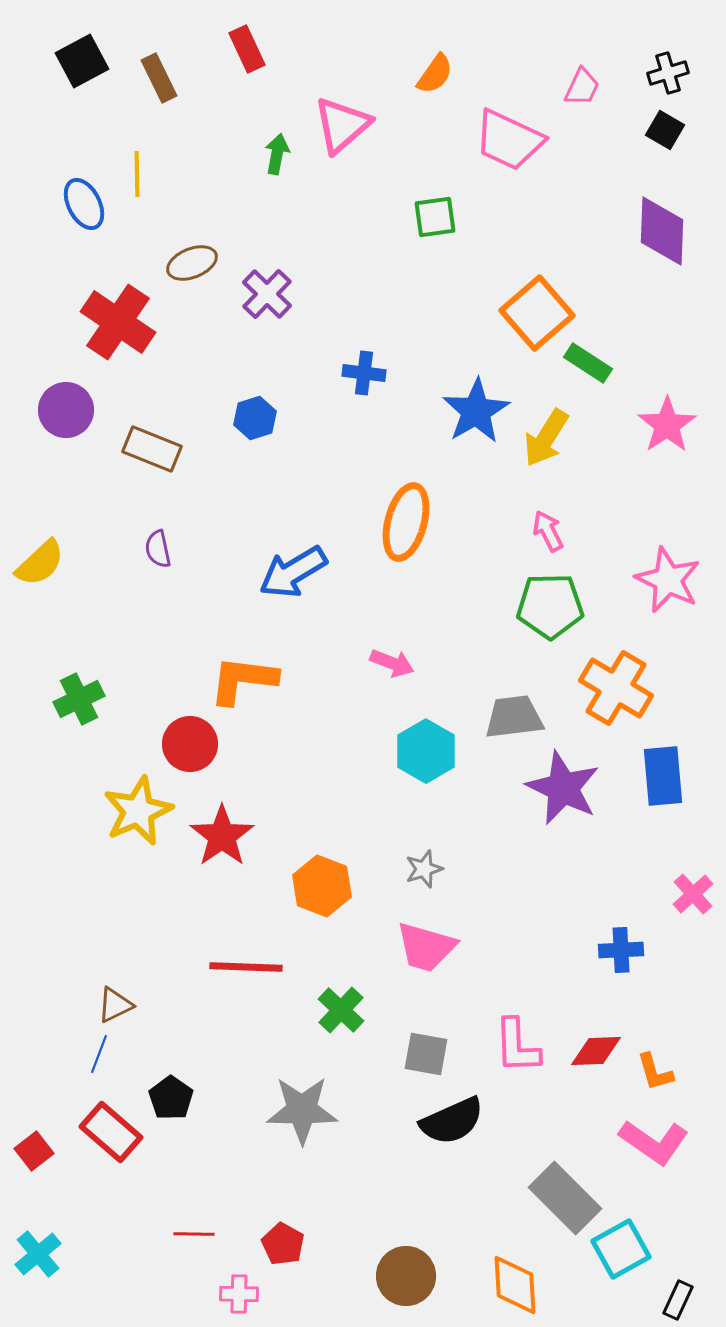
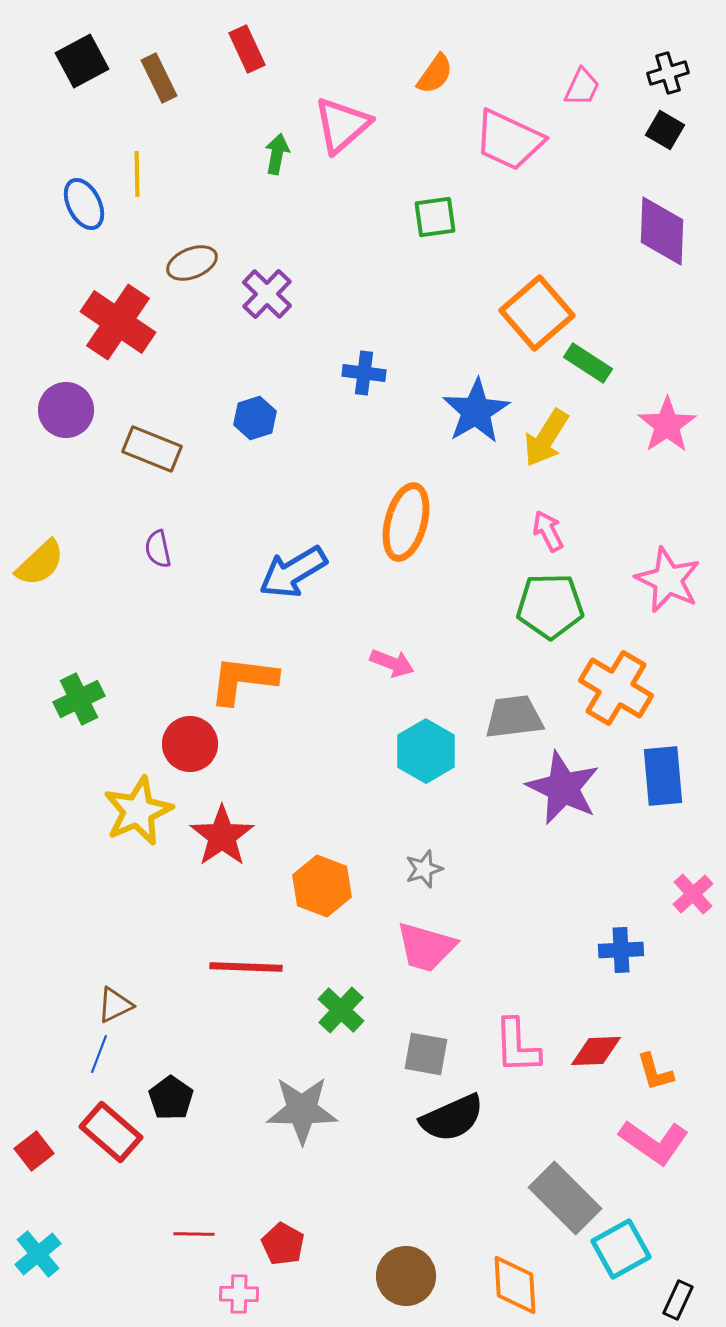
black semicircle at (452, 1121): moved 3 px up
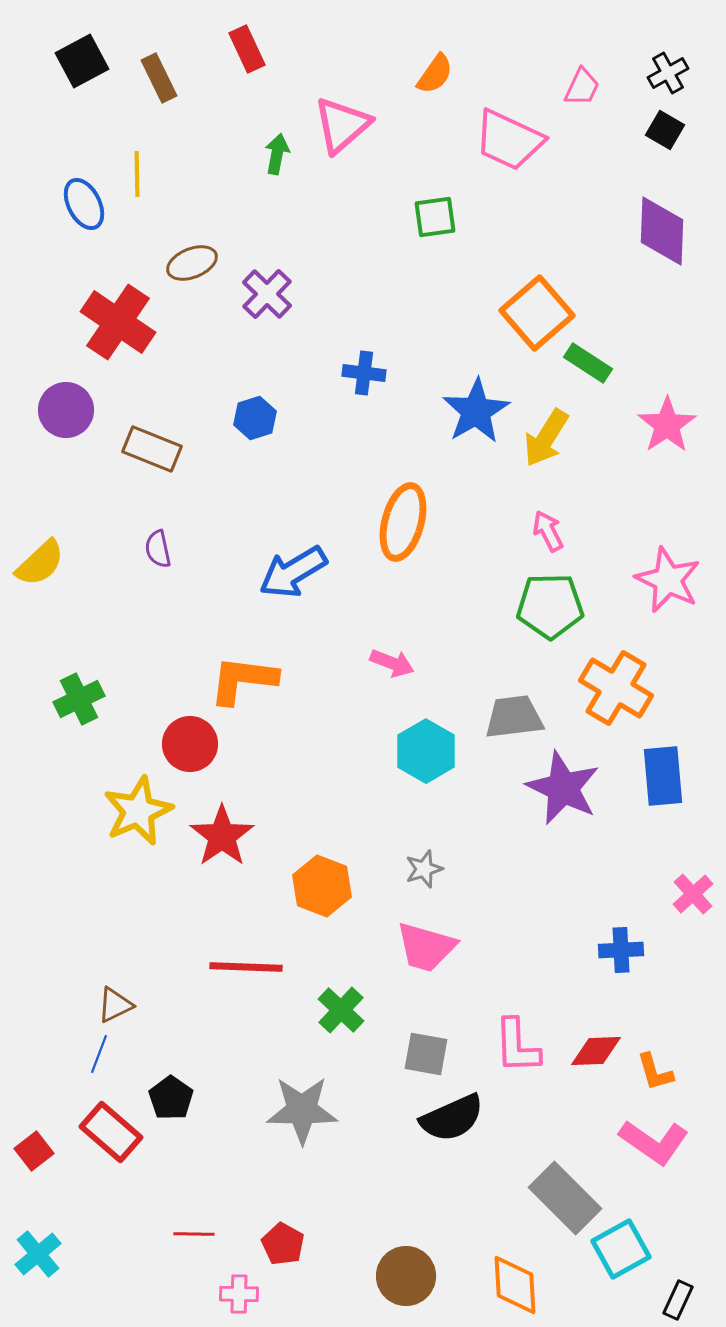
black cross at (668, 73): rotated 12 degrees counterclockwise
orange ellipse at (406, 522): moved 3 px left
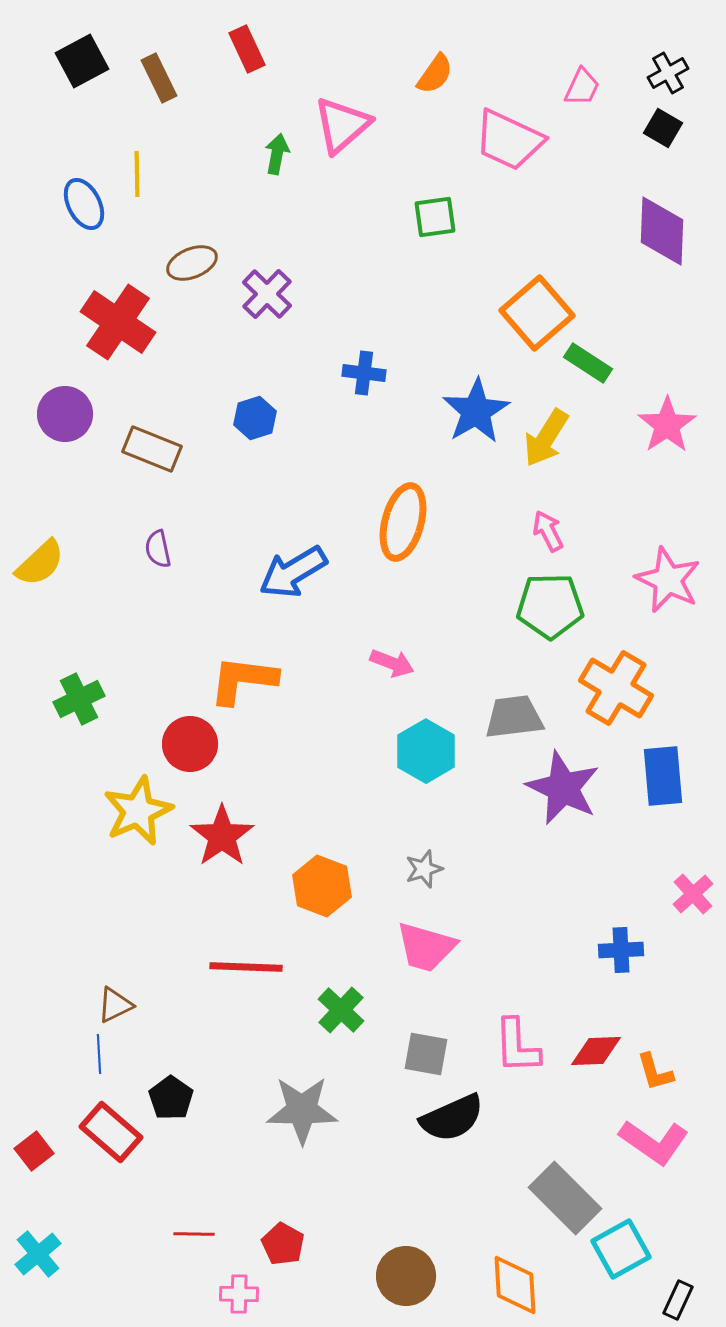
black square at (665, 130): moved 2 px left, 2 px up
purple circle at (66, 410): moved 1 px left, 4 px down
blue line at (99, 1054): rotated 24 degrees counterclockwise
